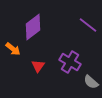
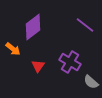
purple line: moved 3 px left
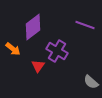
purple line: rotated 18 degrees counterclockwise
purple cross: moved 13 px left, 11 px up
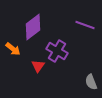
gray semicircle: rotated 28 degrees clockwise
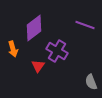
purple diamond: moved 1 px right, 1 px down
orange arrow: rotated 35 degrees clockwise
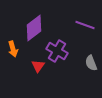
gray semicircle: moved 19 px up
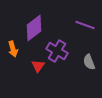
gray semicircle: moved 2 px left, 1 px up
